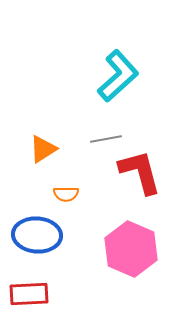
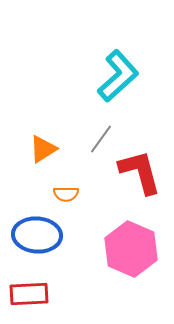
gray line: moved 5 px left; rotated 44 degrees counterclockwise
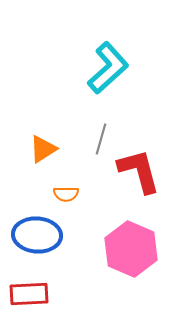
cyan L-shape: moved 10 px left, 8 px up
gray line: rotated 20 degrees counterclockwise
red L-shape: moved 1 px left, 1 px up
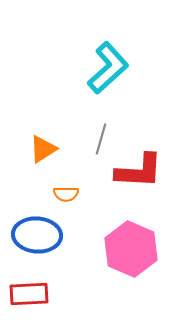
red L-shape: rotated 108 degrees clockwise
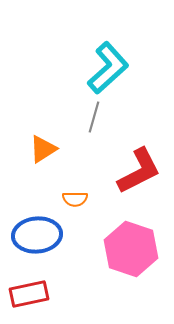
gray line: moved 7 px left, 22 px up
red L-shape: rotated 30 degrees counterclockwise
orange semicircle: moved 9 px right, 5 px down
blue ellipse: rotated 9 degrees counterclockwise
pink hexagon: rotated 4 degrees counterclockwise
red rectangle: rotated 9 degrees counterclockwise
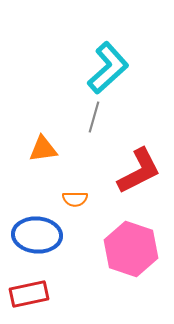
orange triangle: rotated 24 degrees clockwise
blue ellipse: rotated 9 degrees clockwise
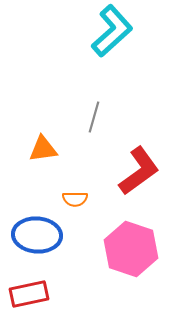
cyan L-shape: moved 4 px right, 37 px up
red L-shape: rotated 9 degrees counterclockwise
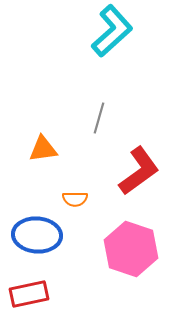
gray line: moved 5 px right, 1 px down
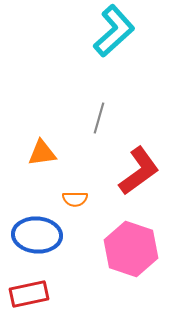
cyan L-shape: moved 2 px right
orange triangle: moved 1 px left, 4 px down
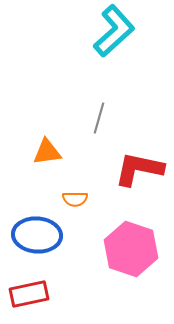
orange triangle: moved 5 px right, 1 px up
red L-shape: moved 2 px up; rotated 132 degrees counterclockwise
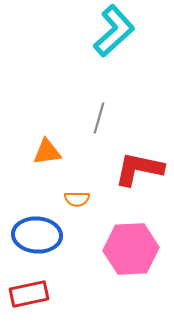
orange semicircle: moved 2 px right
pink hexagon: rotated 22 degrees counterclockwise
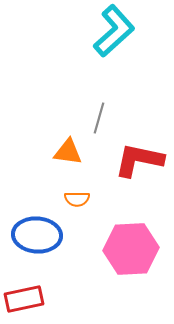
orange triangle: moved 21 px right; rotated 16 degrees clockwise
red L-shape: moved 9 px up
red rectangle: moved 5 px left, 5 px down
